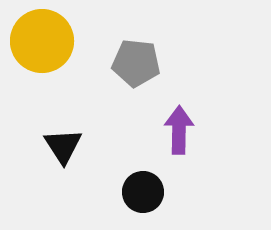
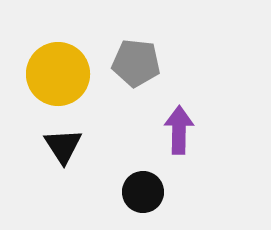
yellow circle: moved 16 px right, 33 px down
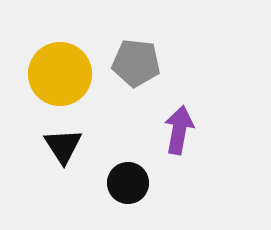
yellow circle: moved 2 px right
purple arrow: rotated 9 degrees clockwise
black circle: moved 15 px left, 9 px up
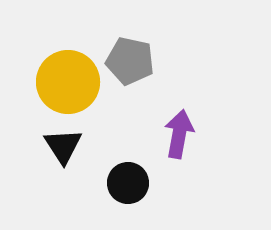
gray pentagon: moved 6 px left, 2 px up; rotated 6 degrees clockwise
yellow circle: moved 8 px right, 8 px down
purple arrow: moved 4 px down
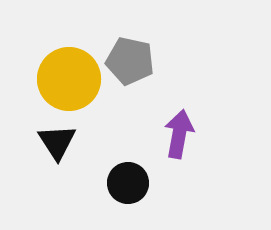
yellow circle: moved 1 px right, 3 px up
black triangle: moved 6 px left, 4 px up
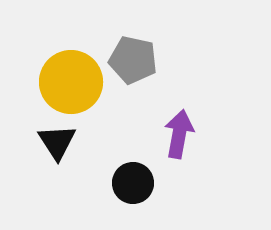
gray pentagon: moved 3 px right, 1 px up
yellow circle: moved 2 px right, 3 px down
black circle: moved 5 px right
